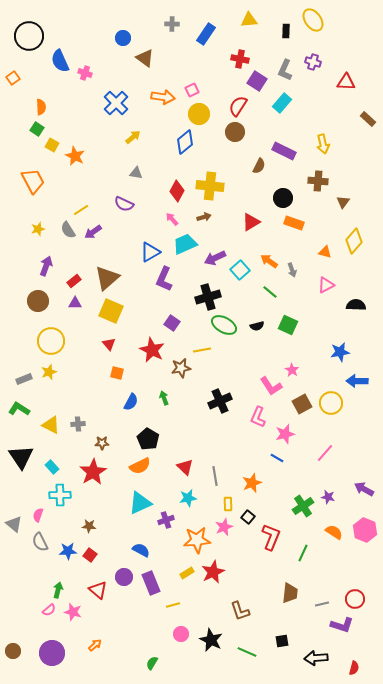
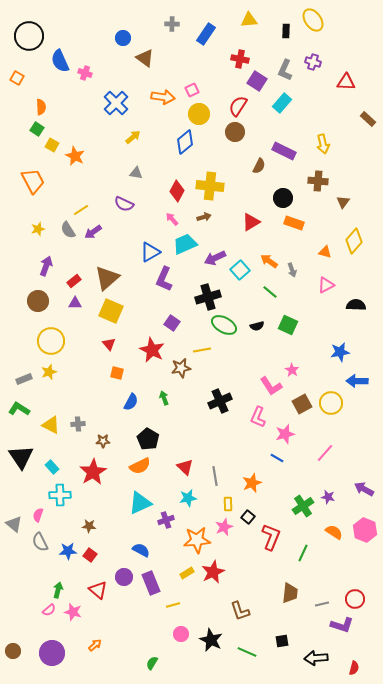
orange square at (13, 78): moved 4 px right; rotated 24 degrees counterclockwise
brown star at (102, 443): moved 1 px right, 2 px up
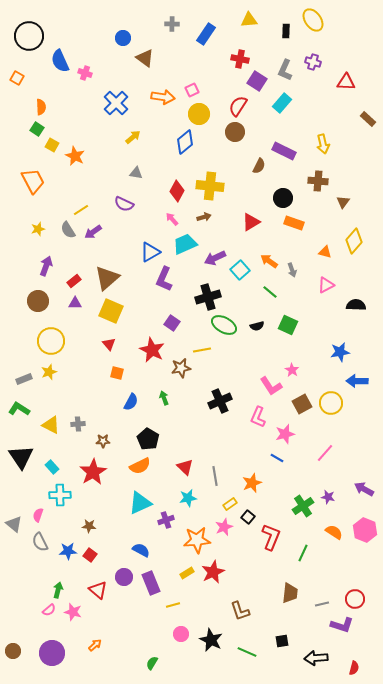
yellow rectangle at (228, 504): moved 2 px right; rotated 56 degrees clockwise
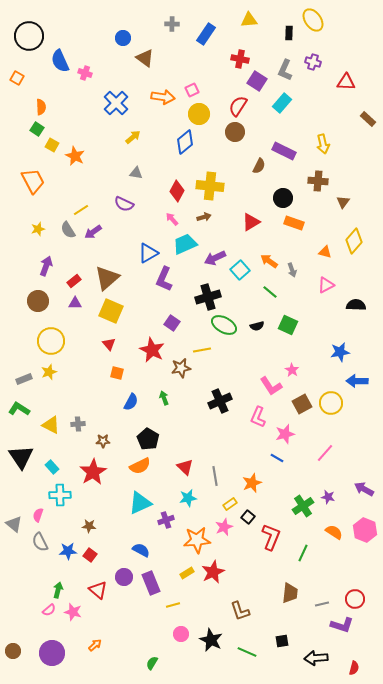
black rectangle at (286, 31): moved 3 px right, 2 px down
blue triangle at (150, 252): moved 2 px left, 1 px down
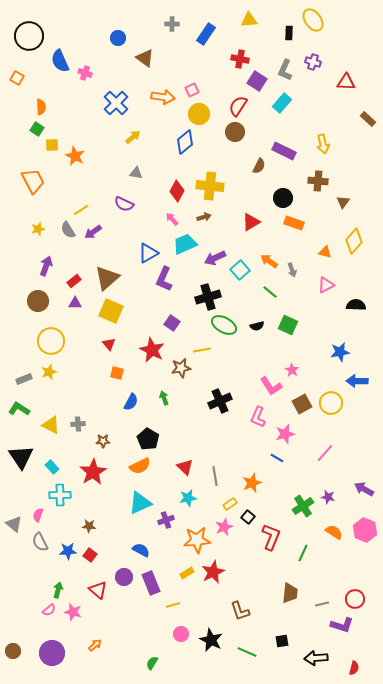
blue circle at (123, 38): moved 5 px left
yellow square at (52, 145): rotated 32 degrees counterclockwise
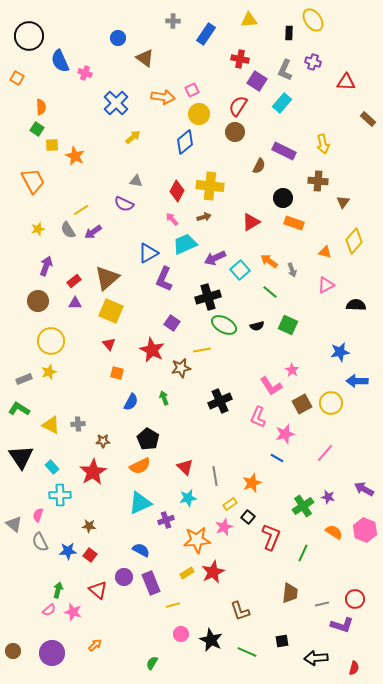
gray cross at (172, 24): moved 1 px right, 3 px up
gray triangle at (136, 173): moved 8 px down
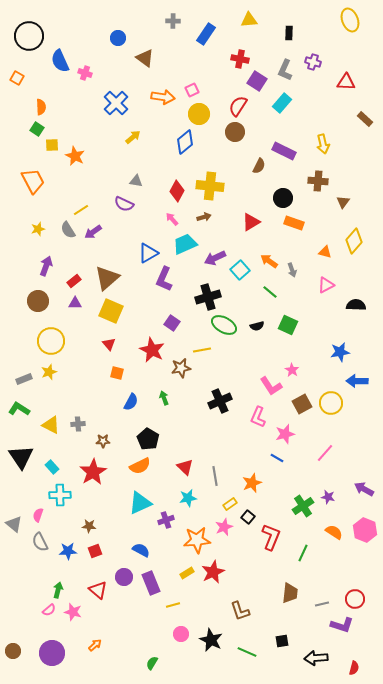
yellow ellipse at (313, 20): moved 37 px right; rotated 15 degrees clockwise
brown rectangle at (368, 119): moved 3 px left
red square at (90, 555): moved 5 px right, 4 px up; rotated 32 degrees clockwise
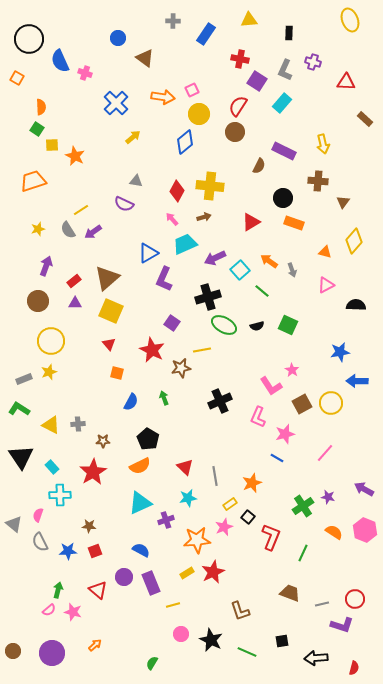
black circle at (29, 36): moved 3 px down
orange trapezoid at (33, 181): rotated 80 degrees counterclockwise
green line at (270, 292): moved 8 px left, 1 px up
brown trapezoid at (290, 593): rotated 75 degrees counterclockwise
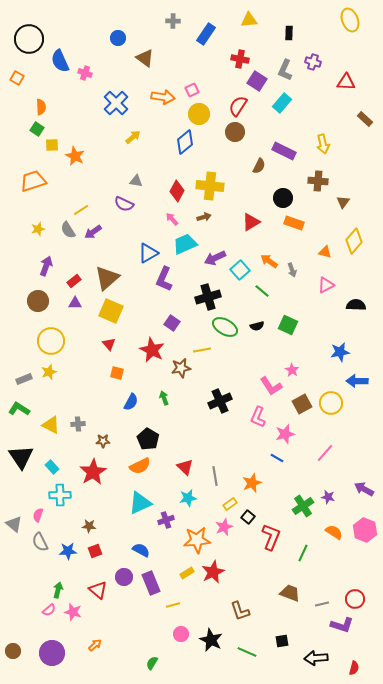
green ellipse at (224, 325): moved 1 px right, 2 px down
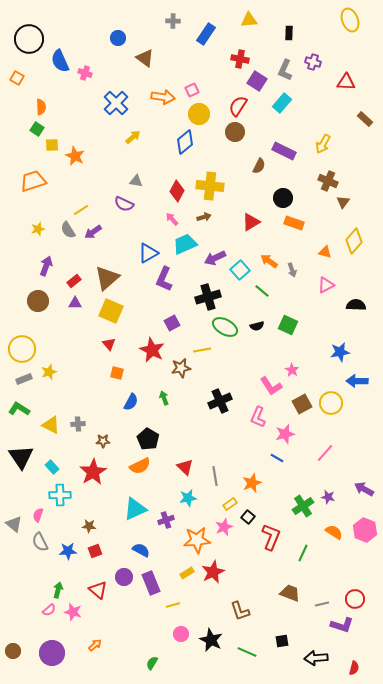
yellow arrow at (323, 144): rotated 42 degrees clockwise
brown cross at (318, 181): moved 10 px right; rotated 18 degrees clockwise
purple square at (172, 323): rotated 28 degrees clockwise
yellow circle at (51, 341): moved 29 px left, 8 px down
cyan triangle at (140, 503): moved 5 px left, 6 px down
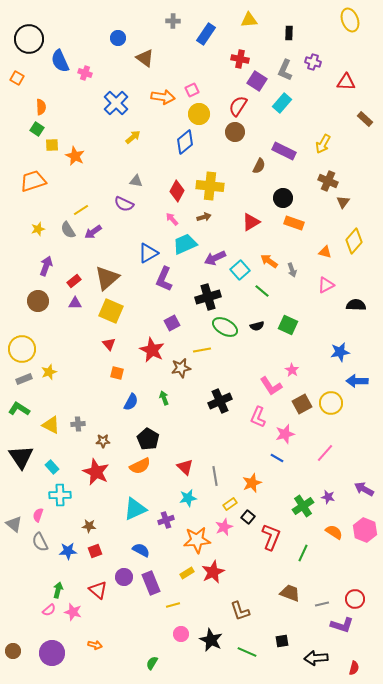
red star at (93, 472): moved 3 px right; rotated 16 degrees counterclockwise
orange arrow at (95, 645): rotated 56 degrees clockwise
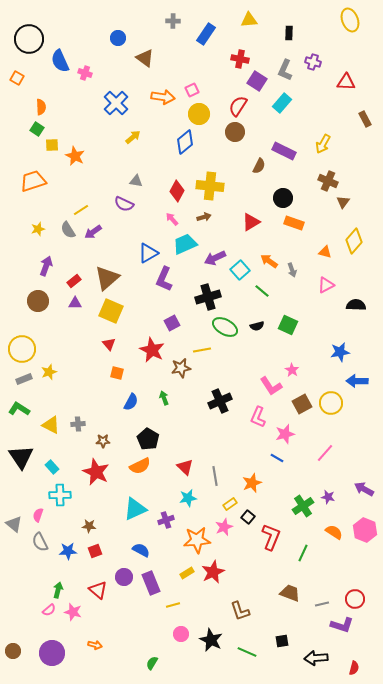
brown rectangle at (365, 119): rotated 21 degrees clockwise
